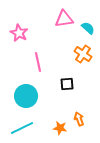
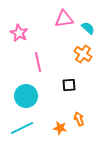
black square: moved 2 px right, 1 px down
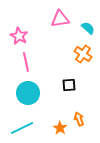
pink triangle: moved 4 px left
pink star: moved 3 px down
pink line: moved 12 px left
cyan circle: moved 2 px right, 3 px up
orange star: rotated 24 degrees clockwise
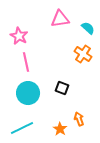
black square: moved 7 px left, 3 px down; rotated 24 degrees clockwise
orange star: moved 1 px down
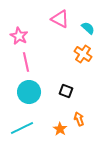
pink triangle: rotated 36 degrees clockwise
black square: moved 4 px right, 3 px down
cyan circle: moved 1 px right, 1 px up
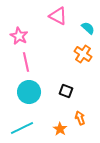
pink triangle: moved 2 px left, 3 px up
orange arrow: moved 1 px right, 1 px up
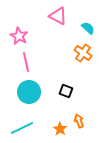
orange cross: moved 1 px up
orange arrow: moved 1 px left, 3 px down
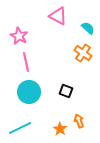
cyan line: moved 2 px left
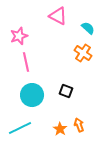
pink star: rotated 24 degrees clockwise
cyan circle: moved 3 px right, 3 px down
orange arrow: moved 4 px down
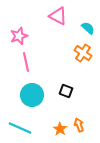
cyan line: rotated 50 degrees clockwise
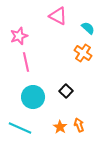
black square: rotated 24 degrees clockwise
cyan circle: moved 1 px right, 2 px down
orange star: moved 2 px up
